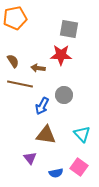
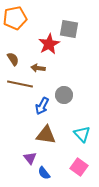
red star: moved 12 px left, 11 px up; rotated 30 degrees counterclockwise
brown semicircle: moved 2 px up
blue semicircle: moved 12 px left; rotated 64 degrees clockwise
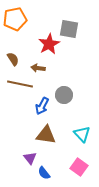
orange pentagon: moved 1 px down
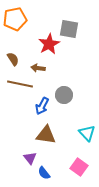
cyan triangle: moved 5 px right, 1 px up
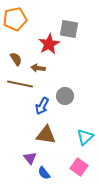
brown semicircle: moved 3 px right
gray circle: moved 1 px right, 1 px down
cyan triangle: moved 2 px left, 4 px down; rotated 30 degrees clockwise
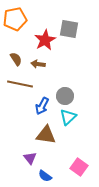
red star: moved 4 px left, 4 px up
brown arrow: moved 4 px up
cyan triangle: moved 17 px left, 20 px up
blue semicircle: moved 1 px right, 3 px down; rotated 16 degrees counterclockwise
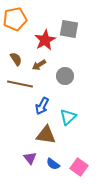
brown arrow: moved 1 px right, 1 px down; rotated 40 degrees counterclockwise
gray circle: moved 20 px up
blue semicircle: moved 8 px right, 12 px up
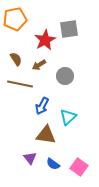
gray square: rotated 18 degrees counterclockwise
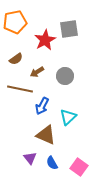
orange pentagon: moved 3 px down
brown semicircle: rotated 88 degrees clockwise
brown arrow: moved 2 px left, 7 px down
brown line: moved 5 px down
brown triangle: rotated 15 degrees clockwise
blue semicircle: moved 1 px left, 1 px up; rotated 24 degrees clockwise
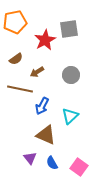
gray circle: moved 6 px right, 1 px up
cyan triangle: moved 2 px right, 1 px up
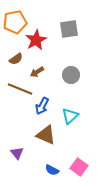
red star: moved 9 px left
brown line: rotated 10 degrees clockwise
purple triangle: moved 13 px left, 5 px up
blue semicircle: moved 7 px down; rotated 32 degrees counterclockwise
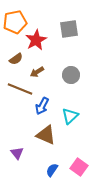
blue semicircle: rotated 96 degrees clockwise
